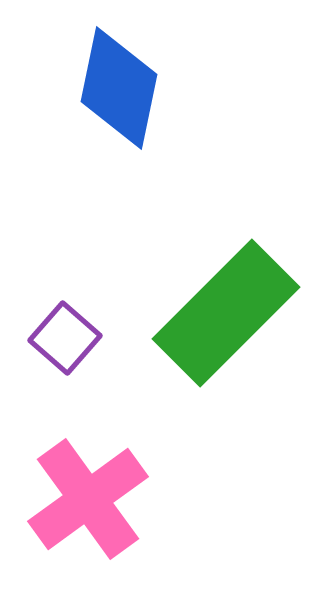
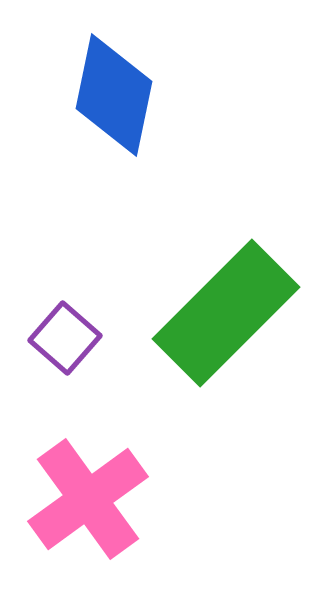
blue diamond: moved 5 px left, 7 px down
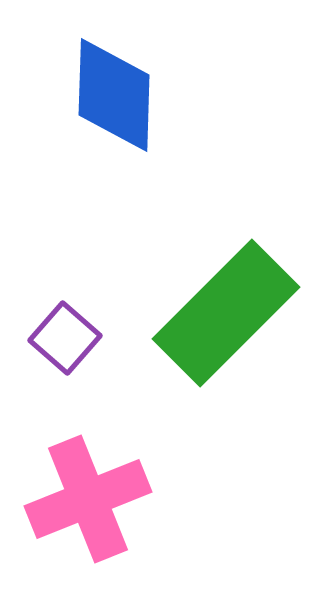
blue diamond: rotated 10 degrees counterclockwise
pink cross: rotated 14 degrees clockwise
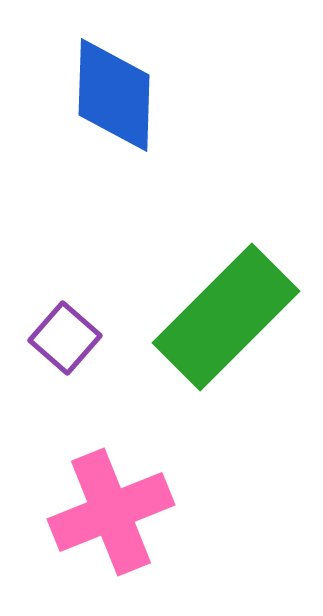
green rectangle: moved 4 px down
pink cross: moved 23 px right, 13 px down
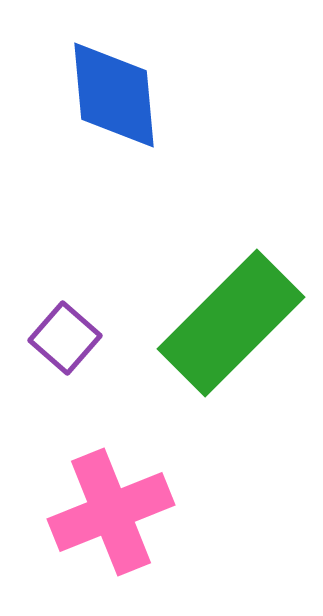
blue diamond: rotated 7 degrees counterclockwise
green rectangle: moved 5 px right, 6 px down
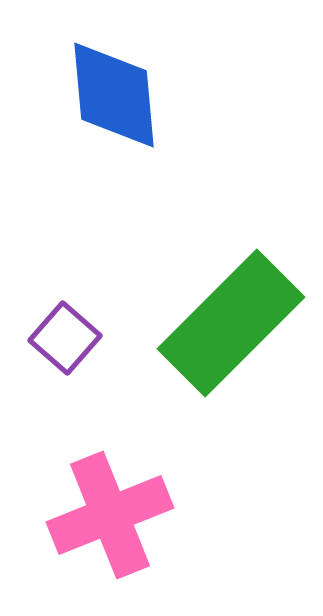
pink cross: moved 1 px left, 3 px down
